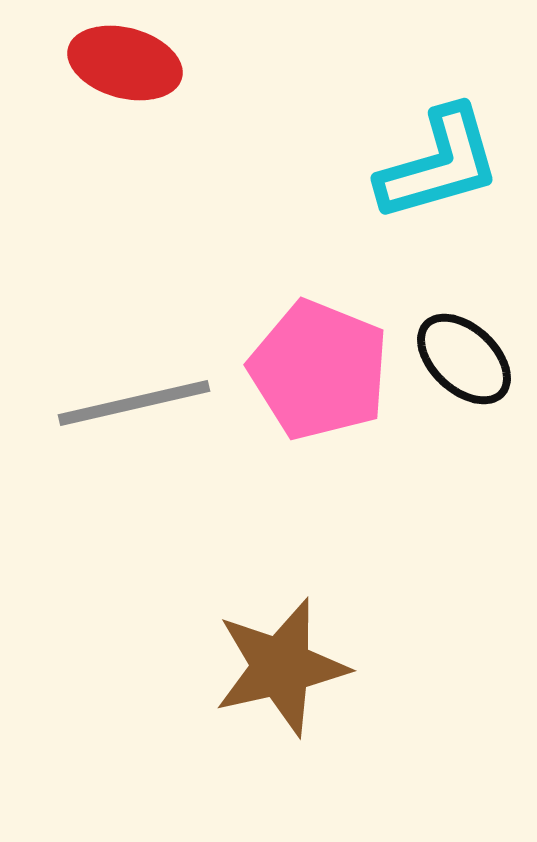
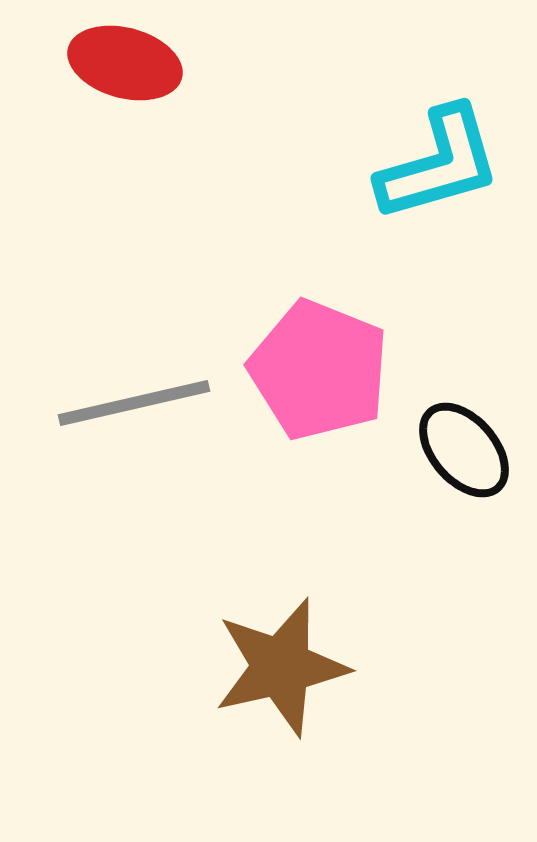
black ellipse: moved 91 px down; rotated 6 degrees clockwise
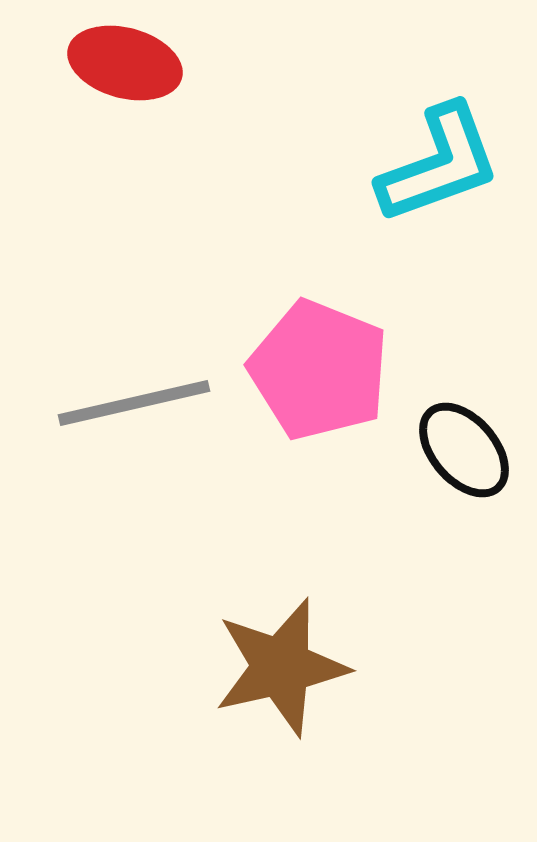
cyan L-shape: rotated 4 degrees counterclockwise
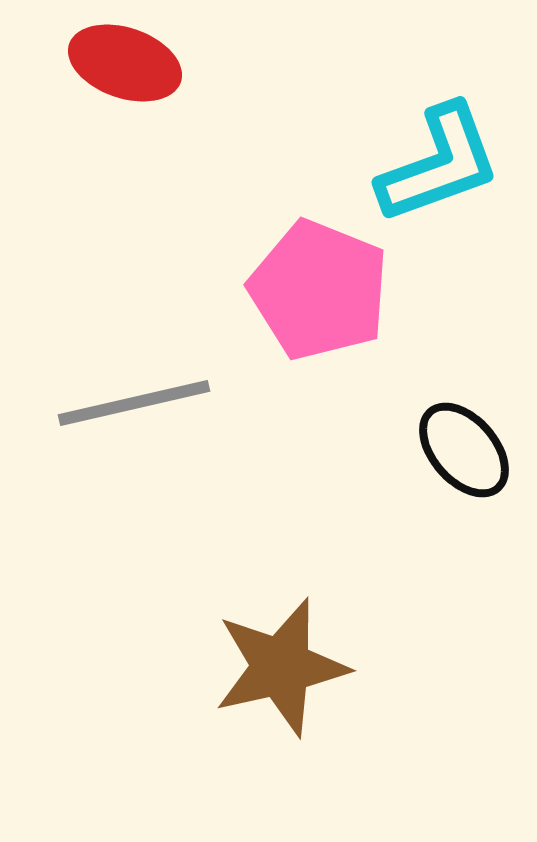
red ellipse: rotated 4 degrees clockwise
pink pentagon: moved 80 px up
